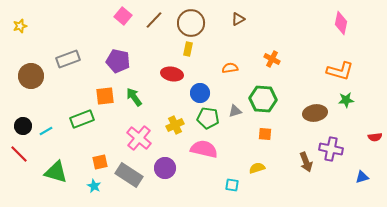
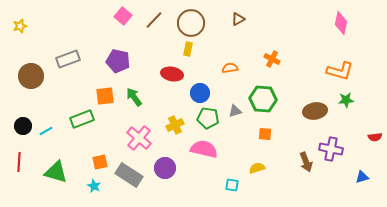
brown ellipse at (315, 113): moved 2 px up
red line at (19, 154): moved 8 px down; rotated 48 degrees clockwise
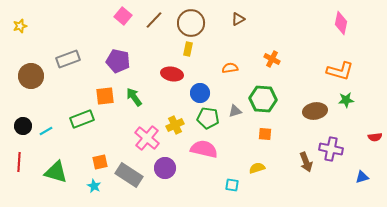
pink cross at (139, 138): moved 8 px right
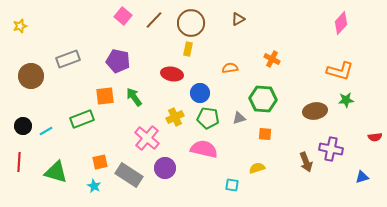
pink diamond at (341, 23): rotated 30 degrees clockwise
gray triangle at (235, 111): moved 4 px right, 7 px down
yellow cross at (175, 125): moved 8 px up
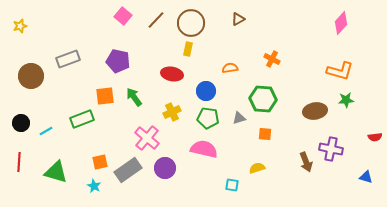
brown line at (154, 20): moved 2 px right
blue circle at (200, 93): moved 6 px right, 2 px up
yellow cross at (175, 117): moved 3 px left, 5 px up
black circle at (23, 126): moved 2 px left, 3 px up
gray rectangle at (129, 175): moved 1 px left, 5 px up; rotated 68 degrees counterclockwise
blue triangle at (362, 177): moved 4 px right; rotated 32 degrees clockwise
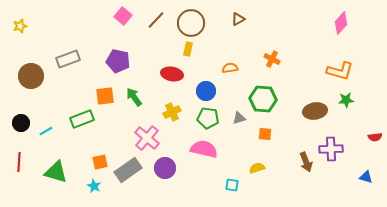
purple cross at (331, 149): rotated 15 degrees counterclockwise
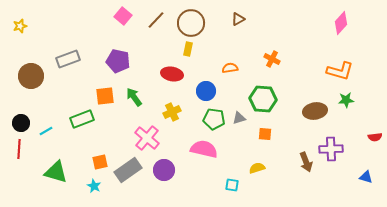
green pentagon at (208, 118): moved 6 px right, 1 px down
red line at (19, 162): moved 13 px up
purple circle at (165, 168): moved 1 px left, 2 px down
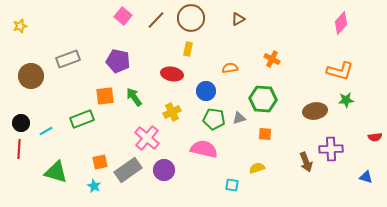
brown circle at (191, 23): moved 5 px up
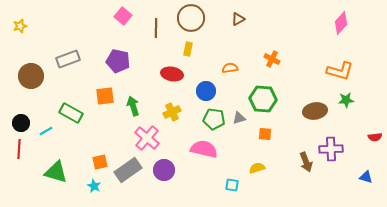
brown line at (156, 20): moved 8 px down; rotated 42 degrees counterclockwise
green arrow at (134, 97): moved 1 px left, 9 px down; rotated 18 degrees clockwise
green rectangle at (82, 119): moved 11 px left, 6 px up; rotated 50 degrees clockwise
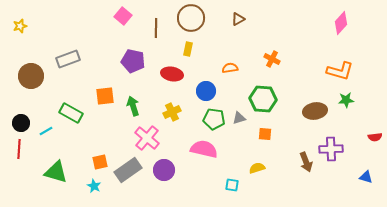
purple pentagon at (118, 61): moved 15 px right
